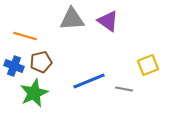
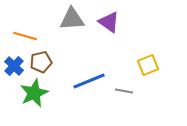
purple triangle: moved 1 px right, 1 px down
blue cross: rotated 24 degrees clockwise
gray line: moved 2 px down
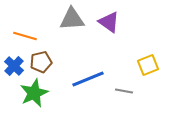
blue line: moved 1 px left, 2 px up
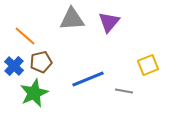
purple triangle: rotated 35 degrees clockwise
orange line: rotated 25 degrees clockwise
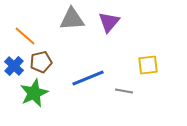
yellow square: rotated 15 degrees clockwise
blue line: moved 1 px up
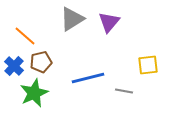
gray triangle: rotated 28 degrees counterclockwise
blue line: rotated 8 degrees clockwise
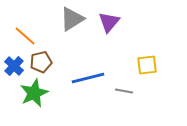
yellow square: moved 1 px left
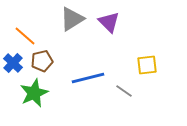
purple triangle: rotated 25 degrees counterclockwise
brown pentagon: moved 1 px right, 1 px up
blue cross: moved 1 px left, 3 px up
gray line: rotated 24 degrees clockwise
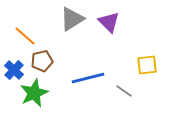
blue cross: moved 1 px right, 7 px down
